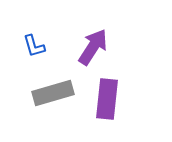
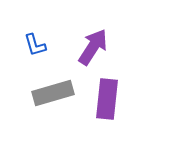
blue L-shape: moved 1 px right, 1 px up
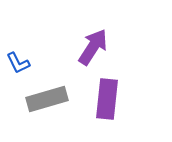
blue L-shape: moved 17 px left, 18 px down; rotated 10 degrees counterclockwise
gray rectangle: moved 6 px left, 6 px down
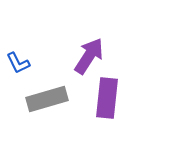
purple arrow: moved 4 px left, 9 px down
purple rectangle: moved 1 px up
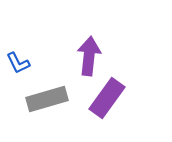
purple arrow: rotated 27 degrees counterclockwise
purple rectangle: rotated 30 degrees clockwise
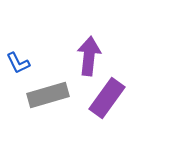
gray rectangle: moved 1 px right, 4 px up
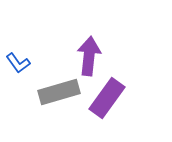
blue L-shape: rotated 10 degrees counterclockwise
gray rectangle: moved 11 px right, 3 px up
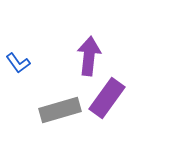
gray rectangle: moved 1 px right, 18 px down
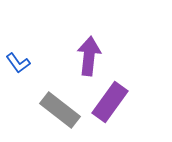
purple rectangle: moved 3 px right, 4 px down
gray rectangle: rotated 54 degrees clockwise
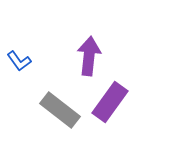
blue L-shape: moved 1 px right, 2 px up
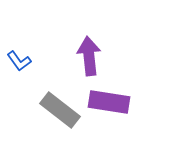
purple arrow: rotated 12 degrees counterclockwise
purple rectangle: moved 1 px left; rotated 63 degrees clockwise
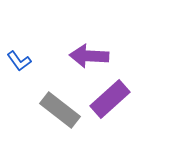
purple arrow: rotated 81 degrees counterclockwise
purple rectangle: moved 1 px right, 3 px up; rotated 51 degrees counterclockwise
